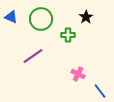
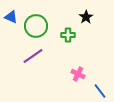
green circle: moved 5 px left, 7 px down
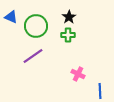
black star: moved 17 px left
blue line: rotated 35 degrees clockwise
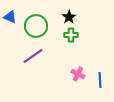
blue triangle: moved 1 px left
green cross: moved 3 px right
blue line: moved 11 px up
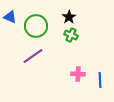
green cross: rotated 24 degrees clockwise
pink cross: rotated 24 degrees counterclockwise
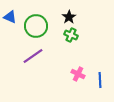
pink cross: rotated 24 degrees clockwise
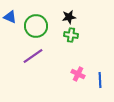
black star: rotated 24 degrees clockwise
green cross: rotated 16 degrees counterclockwise
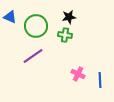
green cross: moved 6 px left
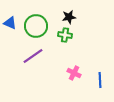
blue triangle: moved 6 px down
pink cross: moved 4 px left, 1 px up
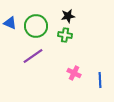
black star: moved 1 px left, 1 px up
